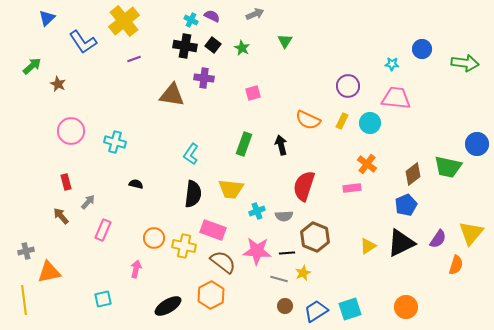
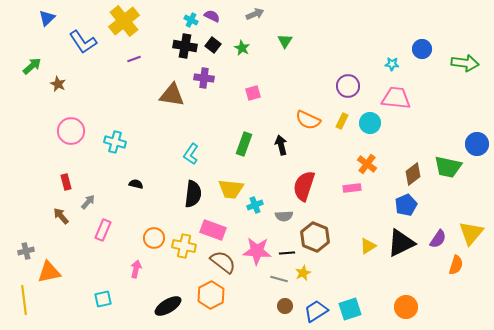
cyan cross at (257, 211): moved 2 px left, 6 px up
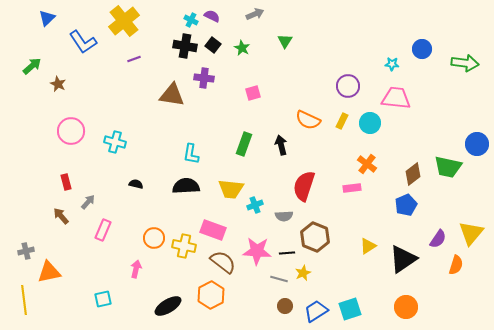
cyan L-shape at (191, 154): rotated 25 degrees counterclockwise
black semicircle at (193, 194): moved 7 px left, 8 px up; rotated 100 degrees counterclockwise
black triangle at (401, 243): moved 2 px right, 16 px down; rotated 8 degrees counterclockwise
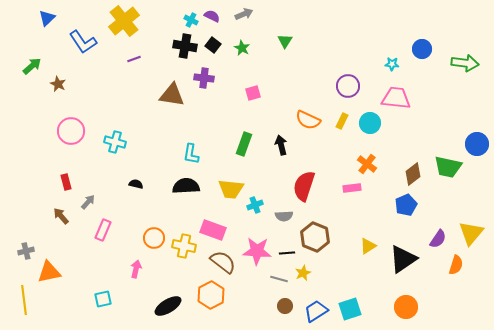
gray arrow at (255, 14): moved 11 px left
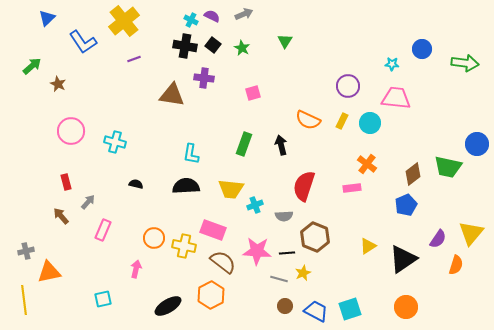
blue trapezoid at (316, 311): rotated 60 degrees clockwise
